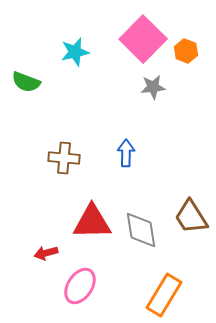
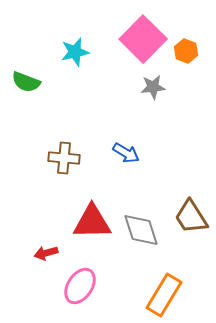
blue arrow: rotated 120 degrees clockwise
gray diamond: rotated 9 degrees counterclockwise
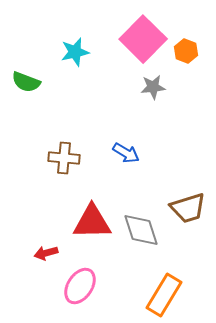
brown trapezoid: moved 3 px left, 9 px up; rotated 75 degrees counterclockwise
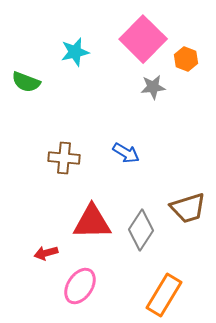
orange hexagon: moved 8 px down
gray diamond: rotated 51 degrees clockwise
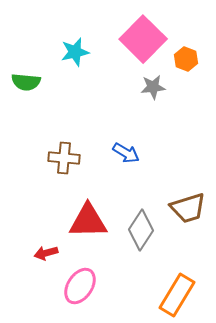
green semicircle: rotated 16 degrees counterclockwise
red triangle: moved 4 px left, 1 px up
orange rectangle: moved 13 px right
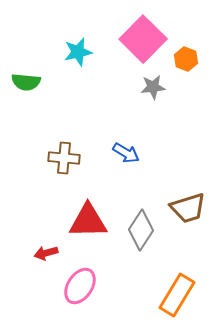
cyan star: moved 3 px right
